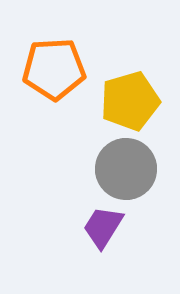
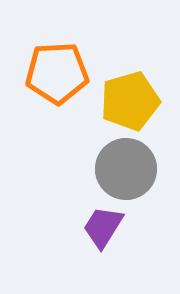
orange pentagon: moved 3 px right, 4 px down
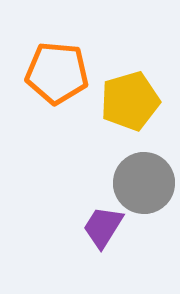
orange pentagon: rotated 8 degrees clockwise
gray circle: moved 18 px right, 14 px down
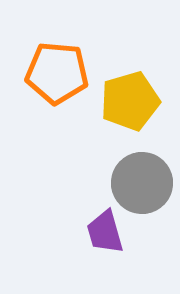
gray circle: moved 2 px left
purple trapezoid: moved 2 px right, 5 px down; rotated 48 degrees counterclockwise
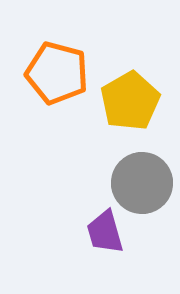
orange pentagon: rotated 10 degrees clockwise
yellow pentagon: rotated 14 degrees counterclockwise
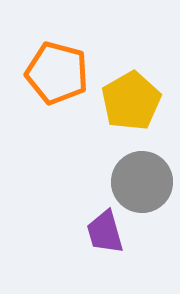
yellow pentagon: moved 1 px right
gray circle: moved 1 px up
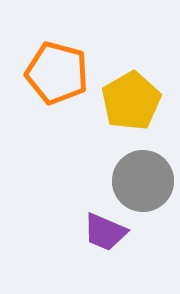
gray circle: moved 1 px right, 1 px up
purple trapezoid: rotated 51 degrees counterclockwise
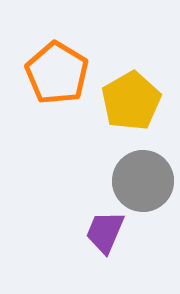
orange pentagon: rotated 16 degrees clockwise
purple trapezoid: rotated 90 degrees clockwise
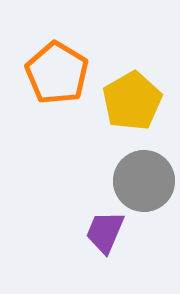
yellow pentagon: moved 1 px right
gray circle: moved 1 px right
